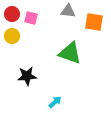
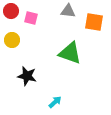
red circle: moved 1 px left, 3 px up
yellow circle: moved 4 px down
black star: rotated 18 degrees clockwise
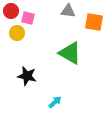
pink square: moved 3 px left
yellow circle: moved 5 px right, 7 px up
green triangle: rotated 10 degrees clockwise
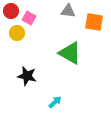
pink square: moved 1 px right; rotated 16 degrees clockwise
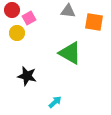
red circle: moved 1 px right, 1 px up
pink square: rotated 32 degrees clockwise
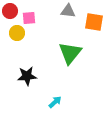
red circle: moved 2 px left, 1 px down
pink square: rotated 24 degrees clockwise
green triangle: rotated 40 degrees clockwise
black star: rotated 18 degrees counterclockwise
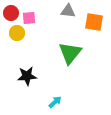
red circle: moved 1 px right, 2 px down
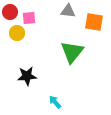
red circle: moved 1 px left, 1 px up
green triangle: moved 2 px right, 1 px up
cyan arrow: rotated 88 degrees counterclockwise
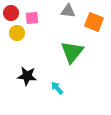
red circle: moved 1 px right, 1 px down
pink square: moved 3 px right
orange square: rotated 12 degrees clockwise
black star: rotated 12 degrees clockwise
cyan arrow: moved 2 px right, 14 px up
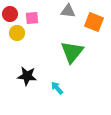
red circle: moved 1 px left, 1 px down
